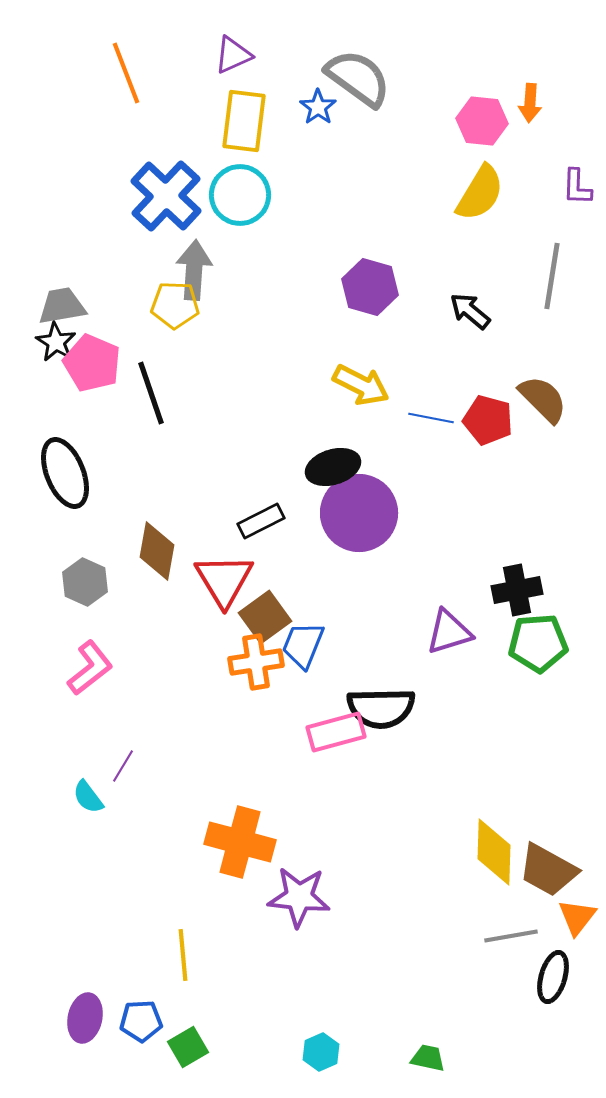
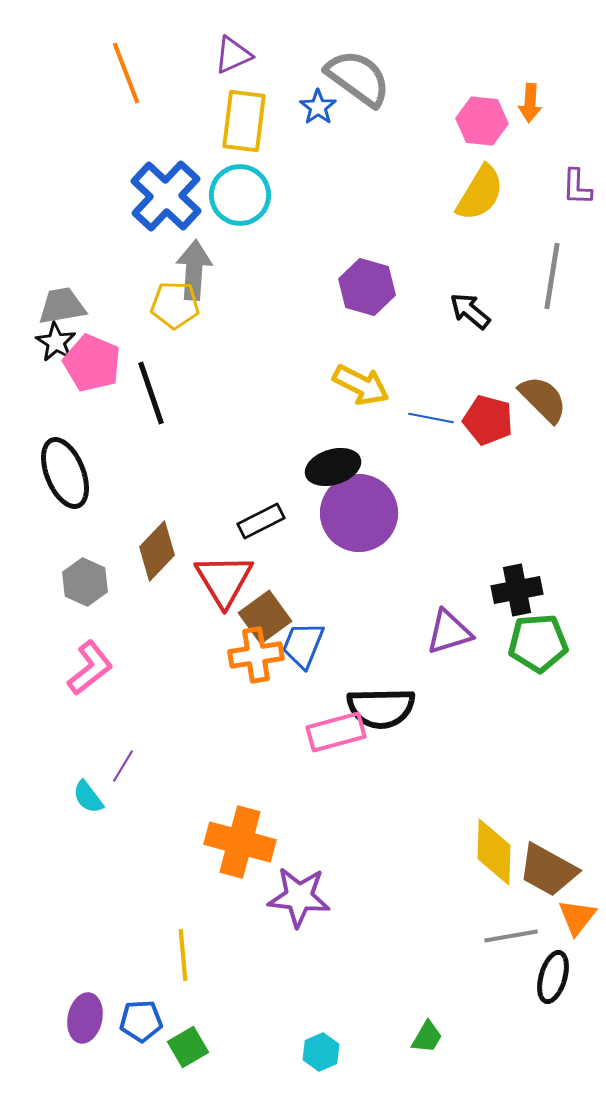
purple hexagon at (370, 287): moved 3 px left
brown diamond at (157, 551): rotated 34 degrees clockwise
orange cross at (256, 662): moved 7 px up
green trapezoid at (428, 1058): moved 1 px left, 21 px up; rotated 108 degrees clockwise
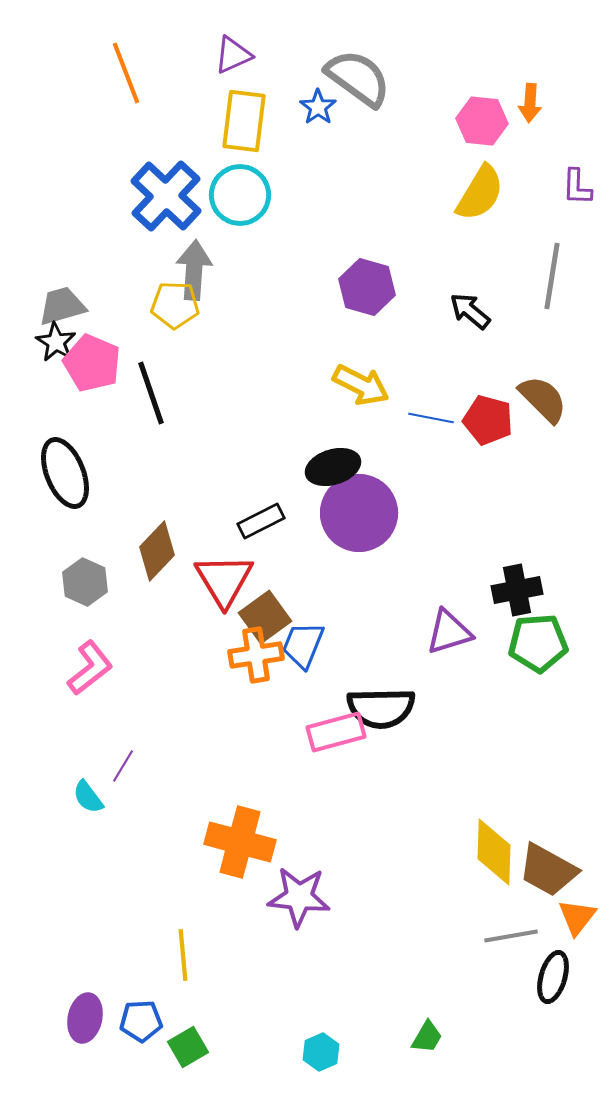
gray trapezoid at (62, 306): rotated 6 degrees counterclockwise
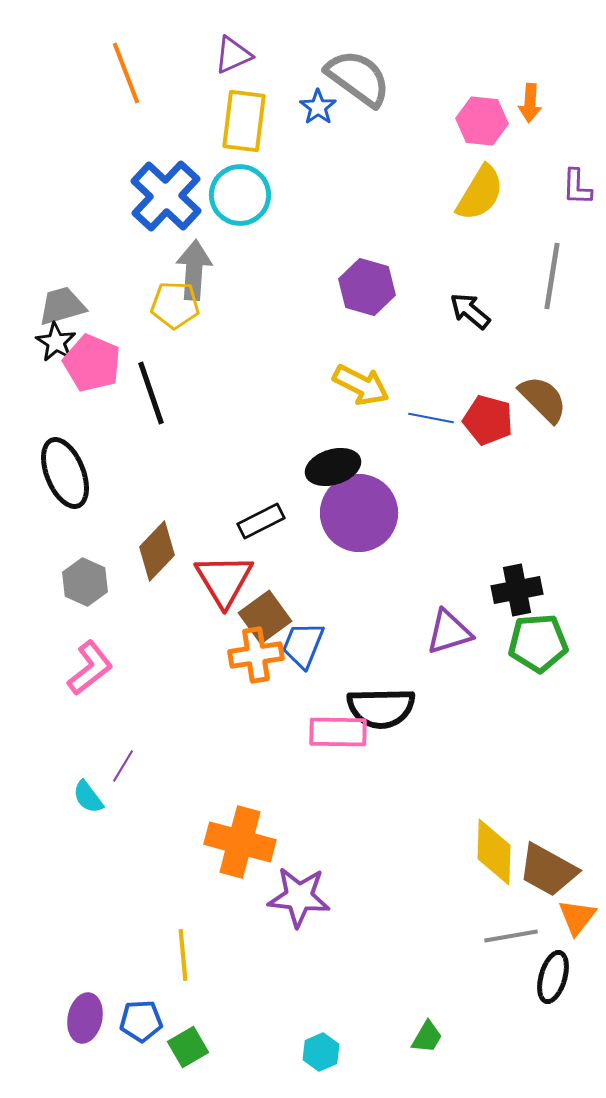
pink rectangle at (336, 732): moved 2 px right; rotated 16 degrees clockwise
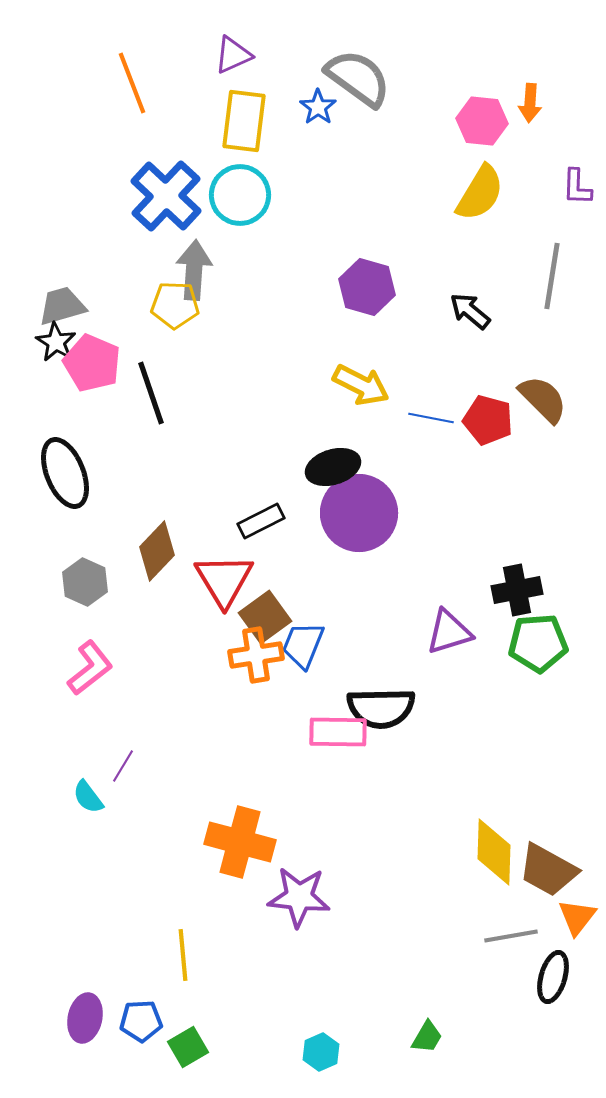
orange line at (126, 73): moved 6 px right, 10 px down
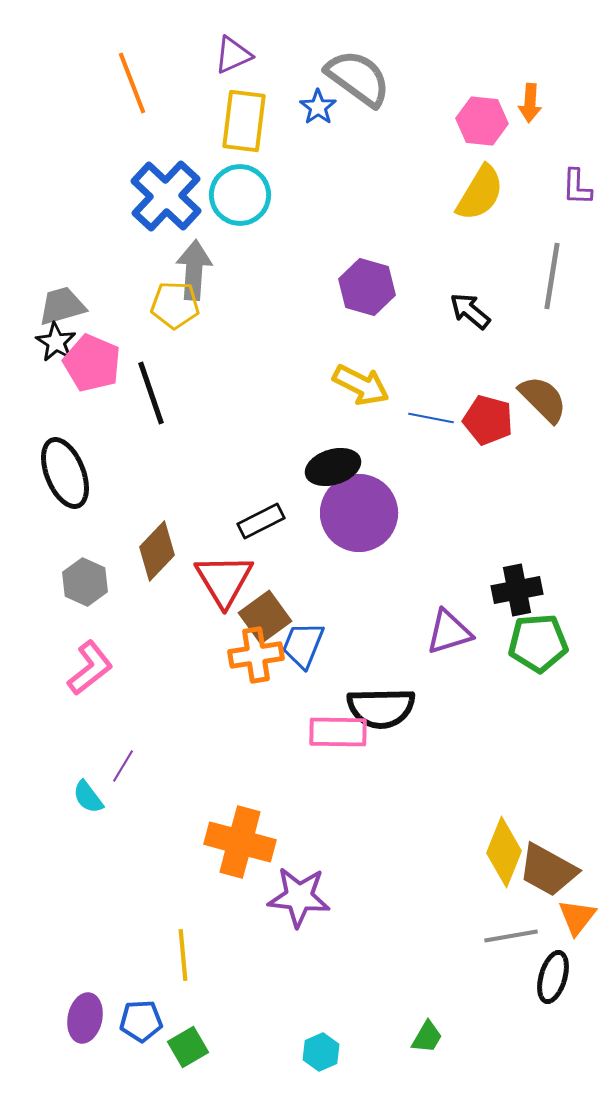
yellow diamond at (494, 852): moved 10 px right; rotated 20 degrees clockwise
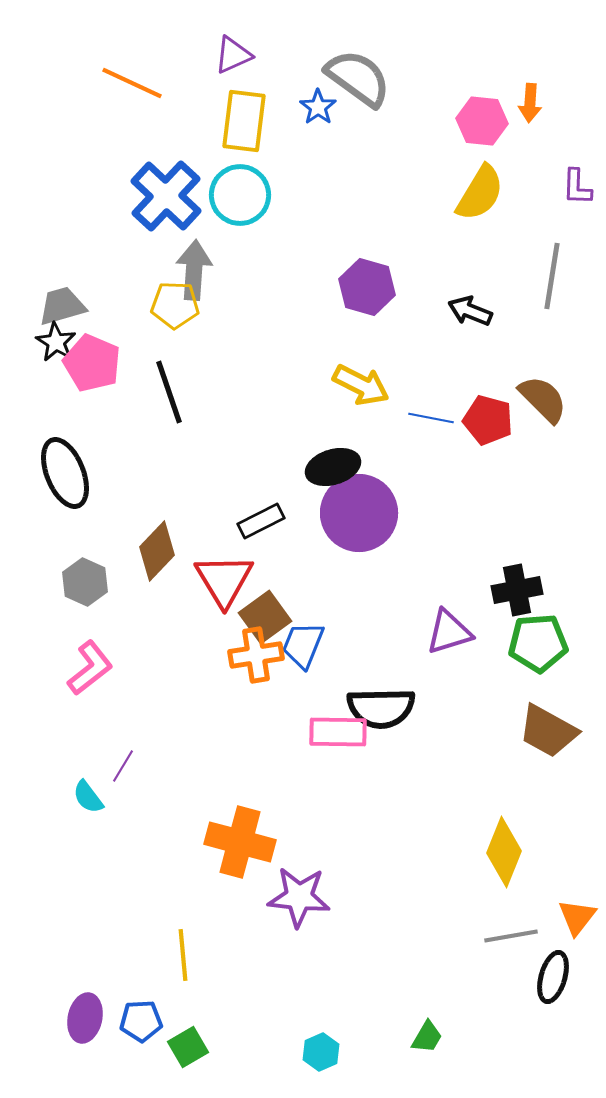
orange line at (132, 83): rotated 44 degrees counterclockwise
black arrow at (470, 311): rotated 18 degrees counterclockwise
black line at (151, 393): moved 18 px right, 1 px up
brown trapezoid at (548, 870): moved 139 px up
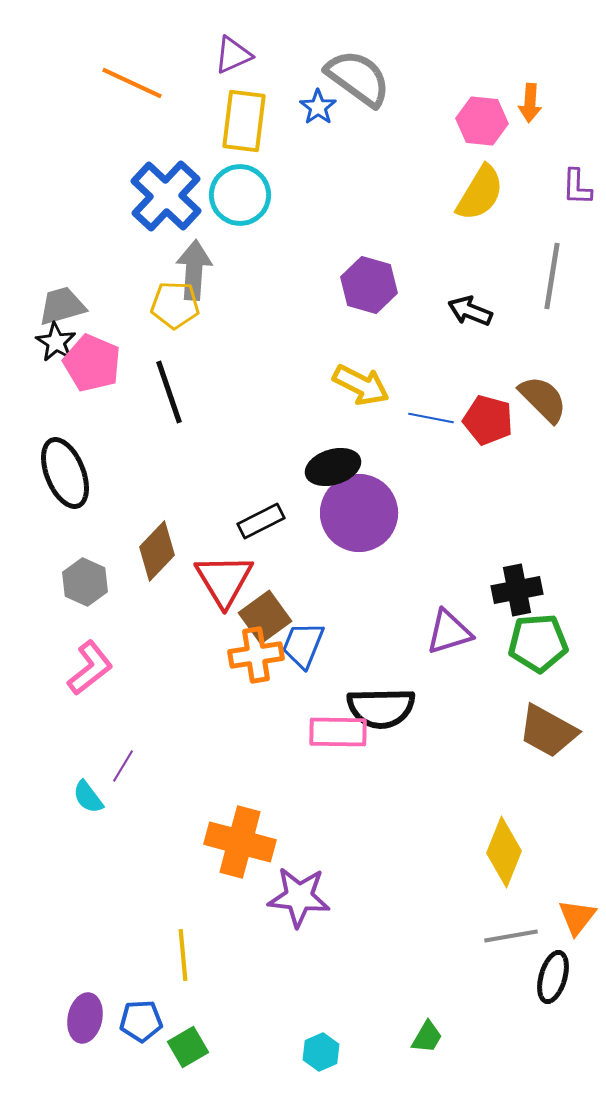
purple hexagon at (367, 287): moved 2 px right, 2 px up
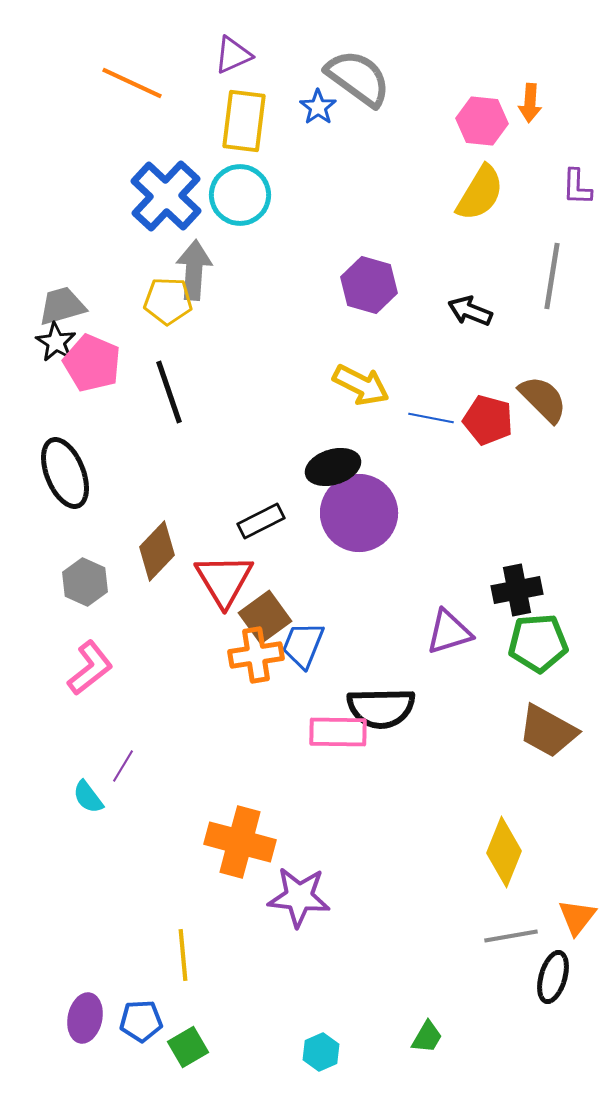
yellow pentagon at (175, 305): moved 7 px left, 4 px up
